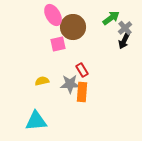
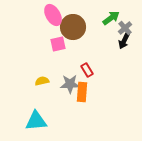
red rectangle: moved 5 px right
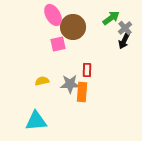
red rectangle: rotated 32 degrees clockwise
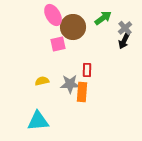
green arrow: moved 8 px left
cyan triangle: moved 2 px right
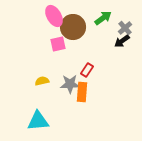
pink ellipse: moved 1 px right, 1 px down
black arrow: moved 2 px left; rotated 28 degrees clockwise
red rectangle: rotated 32 degrees clockwise
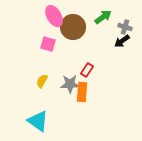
green arrow: moved 1 px up
gray cross: moved 1 px up; rotated 32 degrees counterclockwise
pink square: moved 10 px left; rotated 28 degrees clockwise
yellow semicircle: rotated 48 degrees counterclockwise
cyan triangle: rotated 40 degrees clockwise
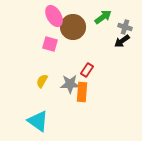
pink square: moved 2 px right
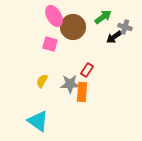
black arrow: moved 8 px left, 4 px up
